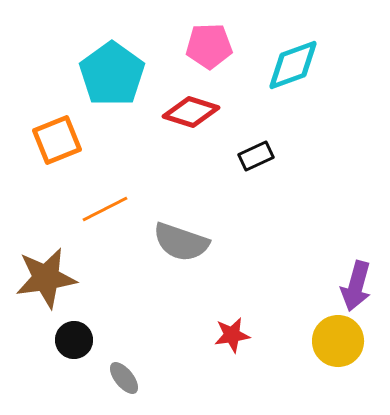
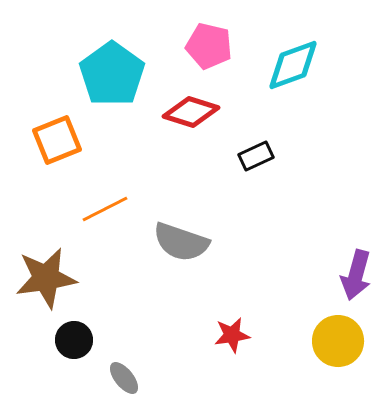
pink pentagon: rotated 15 degrees clockwise
purple arrow: moved 11 px up
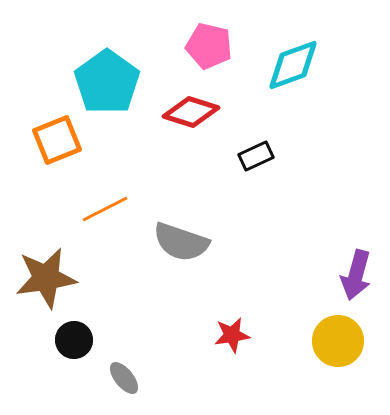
cyan pentagon: moved 5 px left, 8 px down
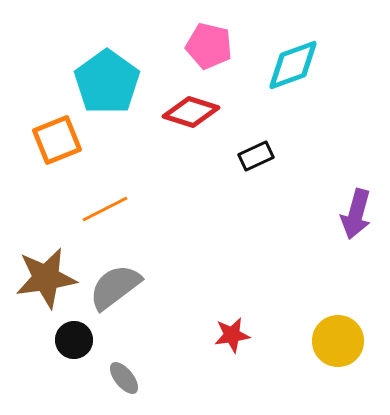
gray semicircle: moved 66 px left, 45 px down; rotated 124 degrees clockwise
purple arrow: moved 61 px up
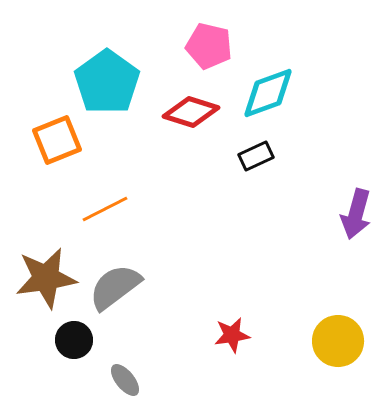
cyan diamond: moved 25 px left, 28 px down
gray ellipse: moved 1 px right, 2 px down
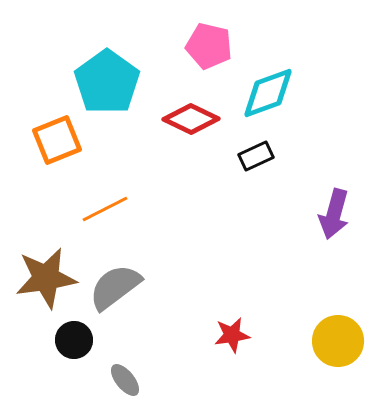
red diamond: moved 7 px down; rotated 8 degrees clockwise
purple arrow: moved 22 px left
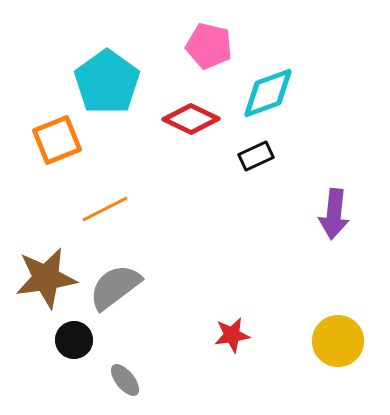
purple arrow: rotated 9 degrees counterclockwise
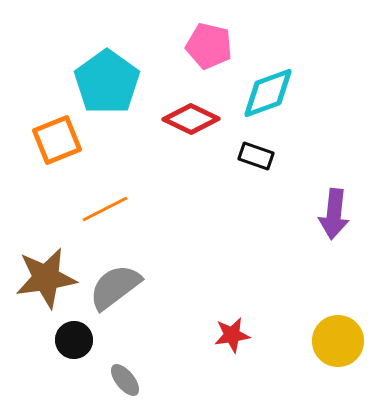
black rectangle: rotated 44 degrees clockwise
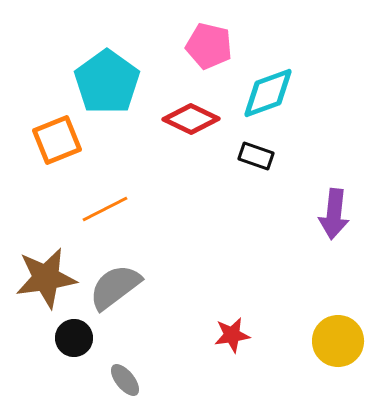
black circle: moved 2 px up
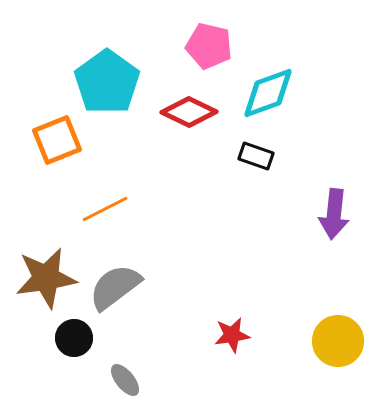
red diamond: moved 2 px left, 7 px up
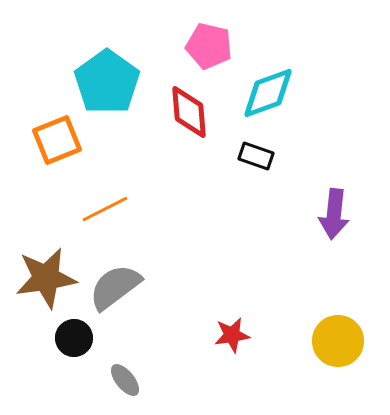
red diamond: rotated 60 degrees clockwise
